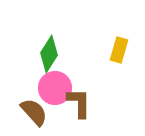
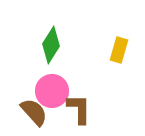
green diamond: moved 2 px right, 9 px up
pink circle: moved 3 px left, 3 px down
brown L-shape: moved 6 px down
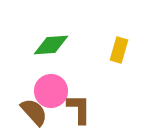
green diamond: rotated 54 degrees clockwise
pink circle: moved 1 px left
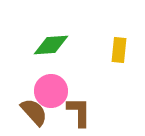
yellow rectangle: rotated 10 degrees counterclockwise
brown L-shape: moved 3 px down
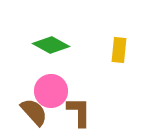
green diamond: rotated 33 degrees clockwise
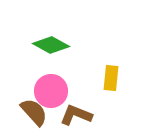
yellow rectangle: moved 8 px left, 28 px down
brown L-shape: moved 3 px left, 3 px down; rotated 68 degrees counterclockwise
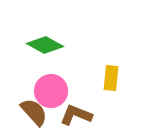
green diamond: moved 6 px left
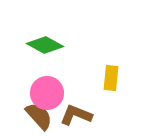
pink circle: moved 4 px left, 2 px down
brown semicircle: moved 5 px right, 4 px down
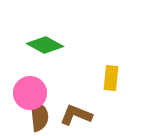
pink circle: moved 17 px left
brown semicircle: rotated 36 degrees clockwise
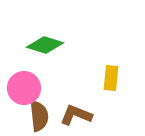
green diamond: rotated 12 degrees counterclockwise
pink circle: moved 6 px left, 5 px up
